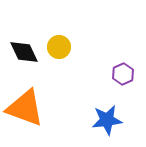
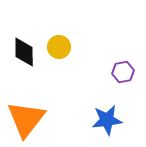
black diamond: rotated 24 degrees clockwise
purple hexagon: moved 2 px up; rotated 15 degrees clockwise
orange triangle: moved 1 px right, 11 px down; rotated 48 degrees clockwise
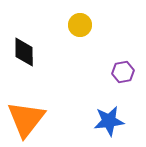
yellow circle: moved 21 px right, 22 px up
blue star: moved 2 px right, 1 px down
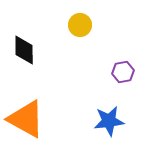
black diamond: moved 2 px up
orange triangle: rotated 39 degrees counterclockwise
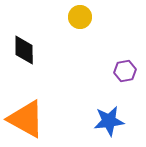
yellow circle: moved 8 px up
purple hexagon: moved 2 px right, 1 px up
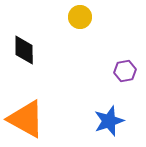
blue star: rotated 12 degrees counterclockwise
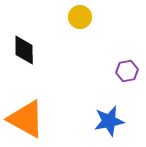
purple hexagon: moved 2 px right
blue star: rotated 8 degrees clockwise
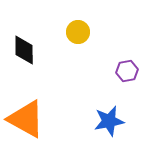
yellow circle: moved 2 px left, 15 px down
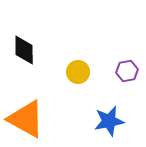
yellow circle: moved 40 px down
